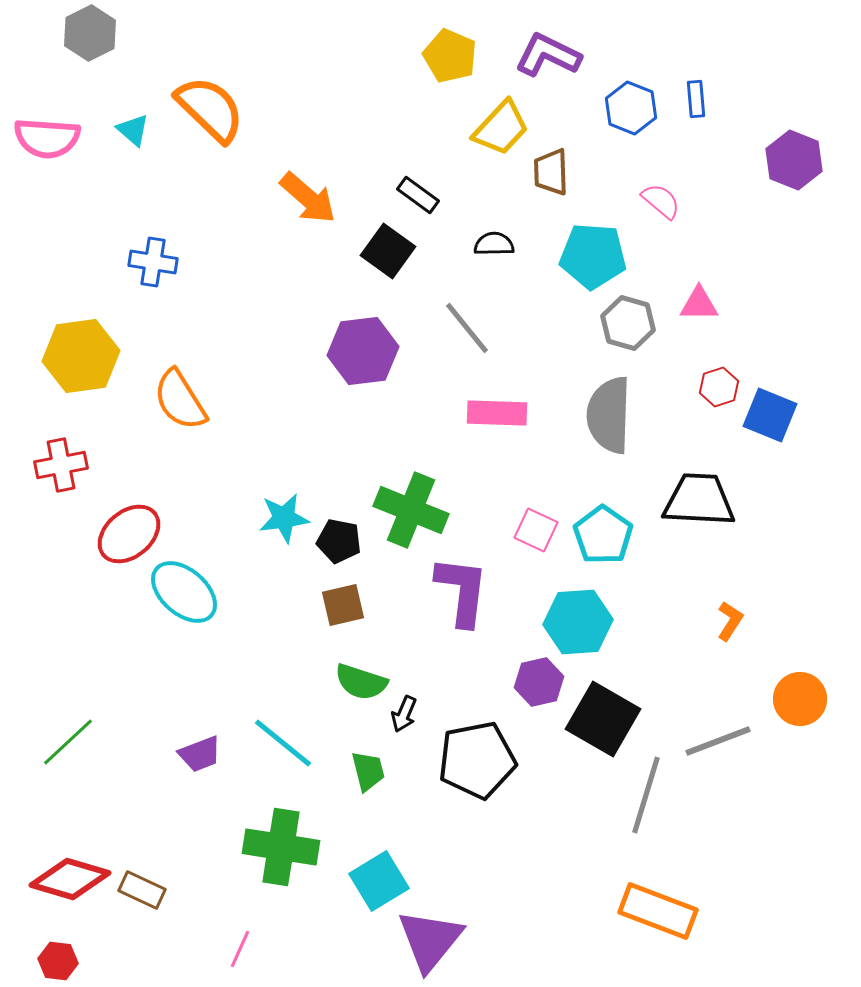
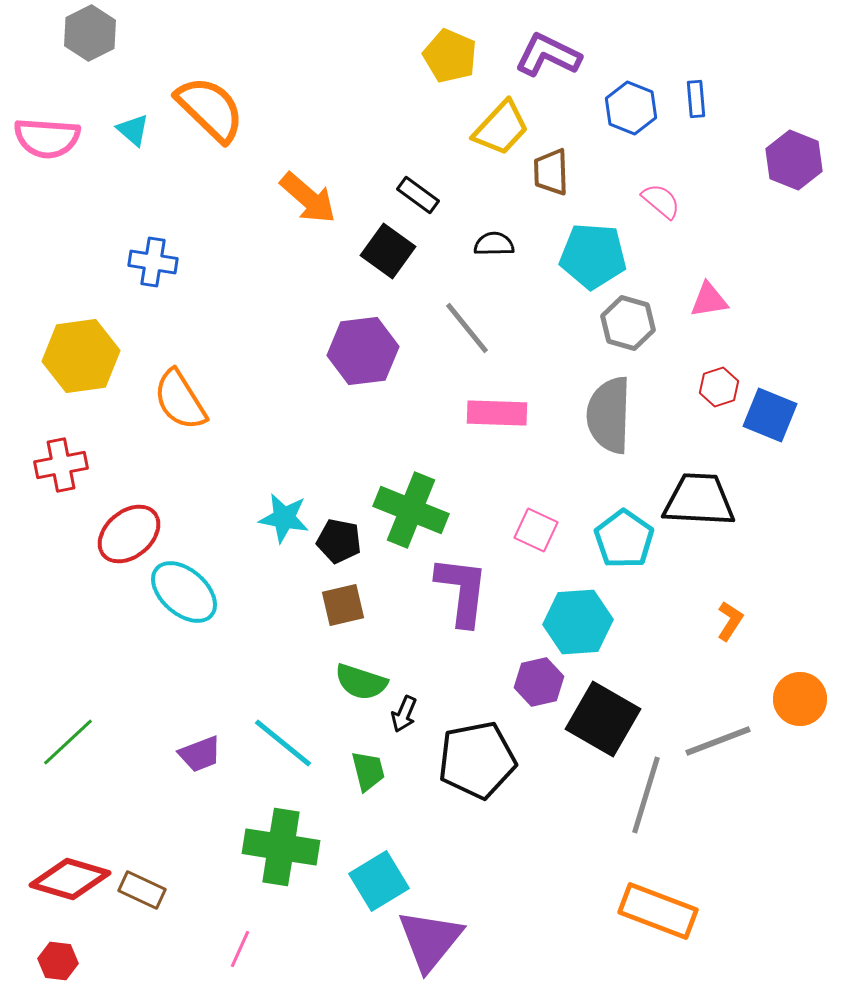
pink triangle at (699, 304): moved 10 px right, 4 px up; rotated 9 degrees counterclockwise
cyan star at (284, 518): rotated 18 degrees clockwise
cyan pentagon at (603, 535): moved 21 px right, 4 px down
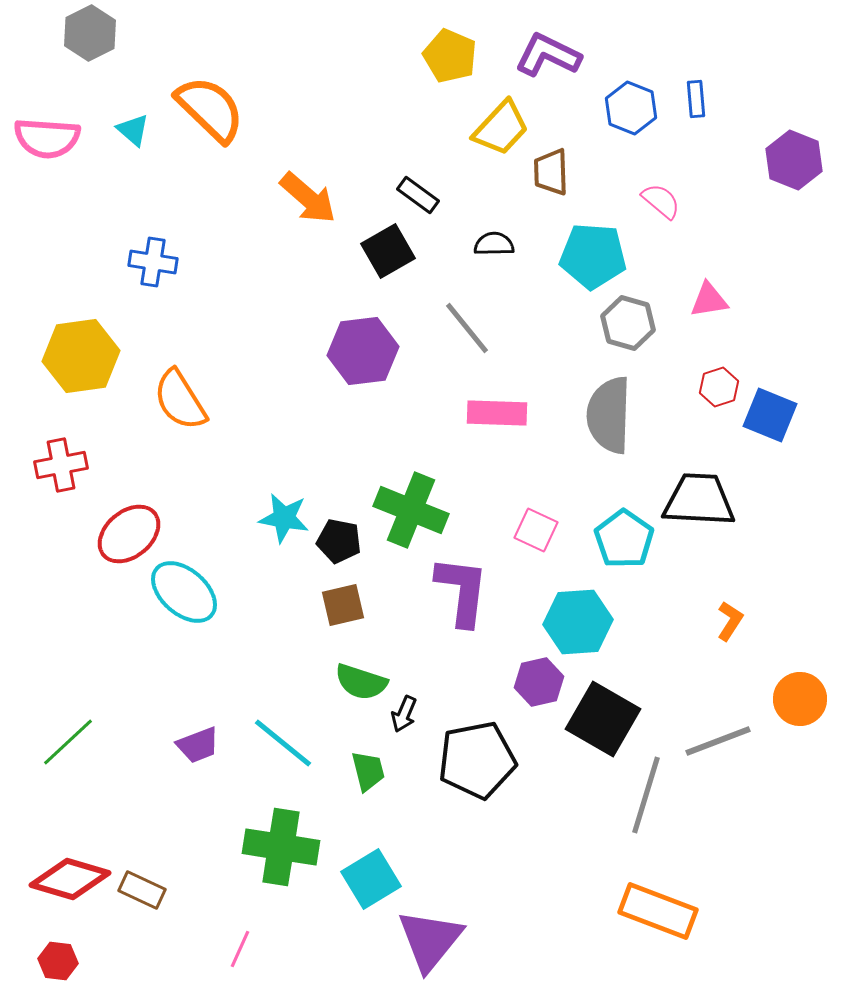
black square at (388, 251): rotated 24 degrees clockwise
purple trapezoid at (200, 754): moved 2 px left, 9 px up
cyan square at (379, 881): moved 8 px left, 2 px up
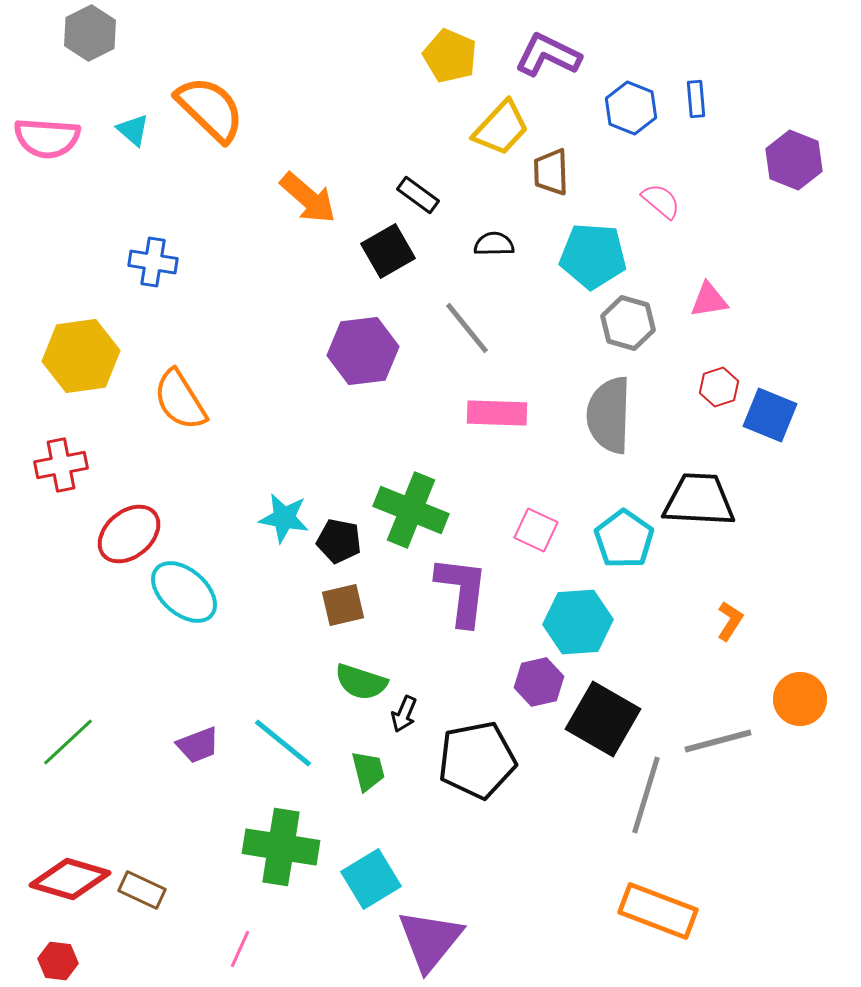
gray line at (718, 741): rotated 6 degrees clockwise
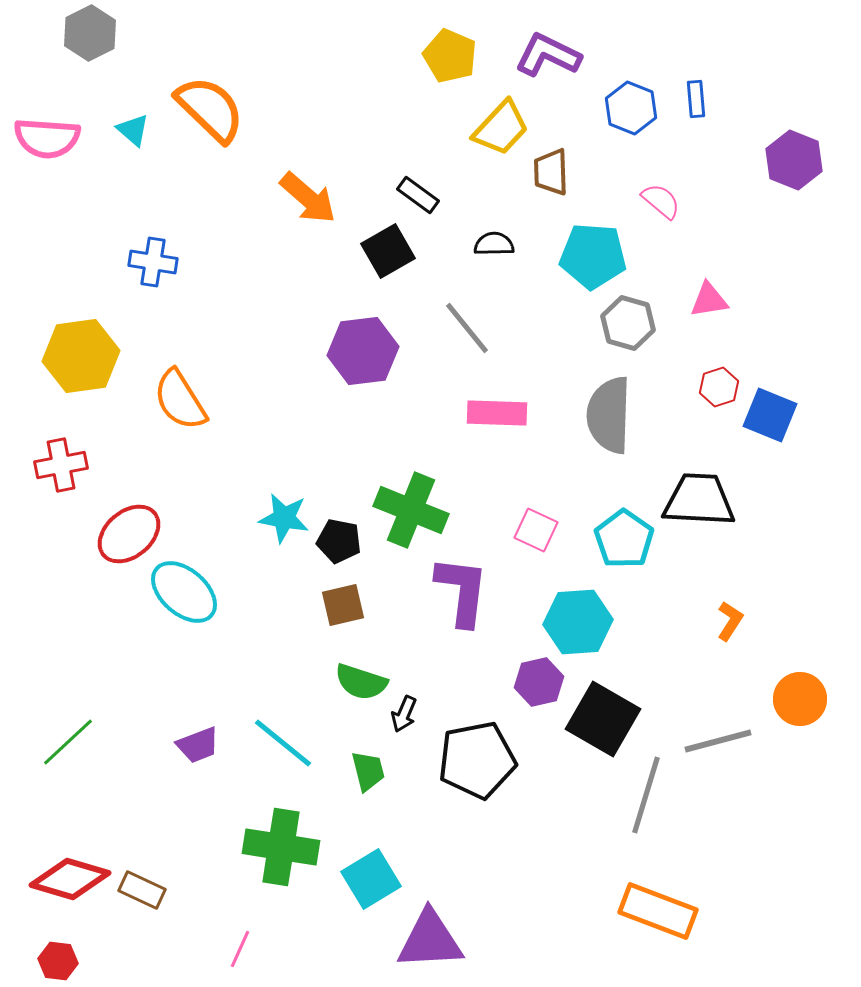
purple triangle at (430, 940): rotated 48 degrees clockwise
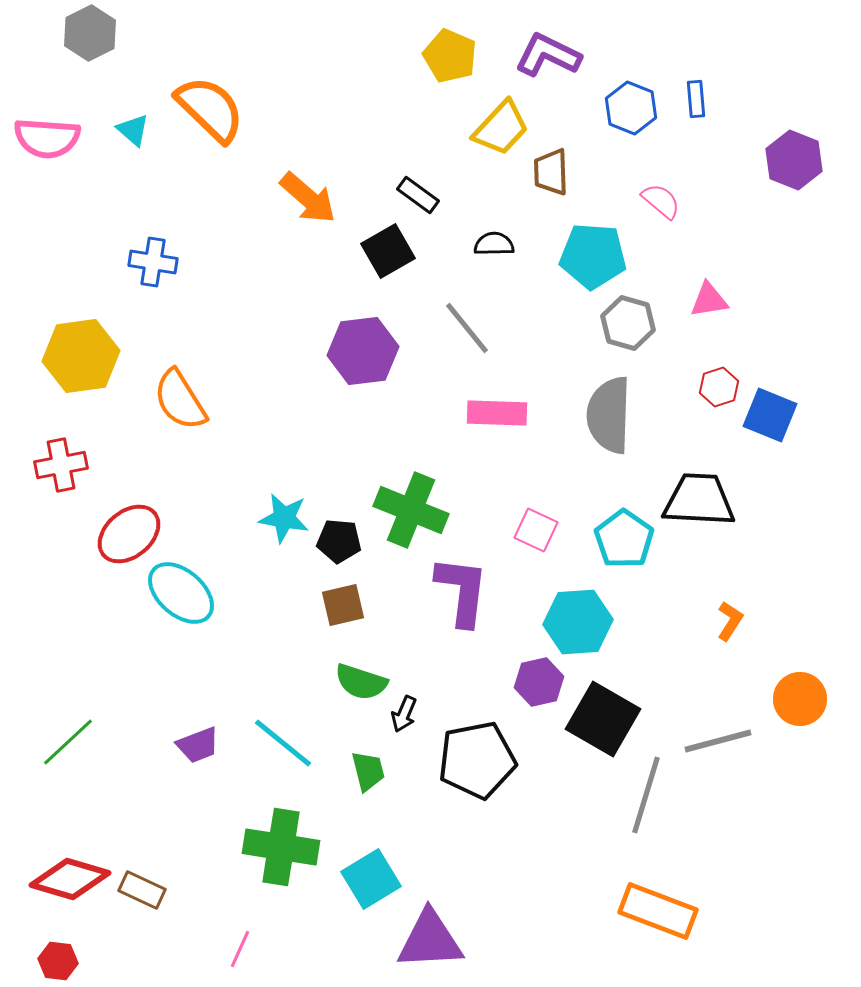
black pentagon at (339, 541): rotated 6 degrees counterclockwise
cyan ellipse at (184, 592): moved 3 px left, 1 px down
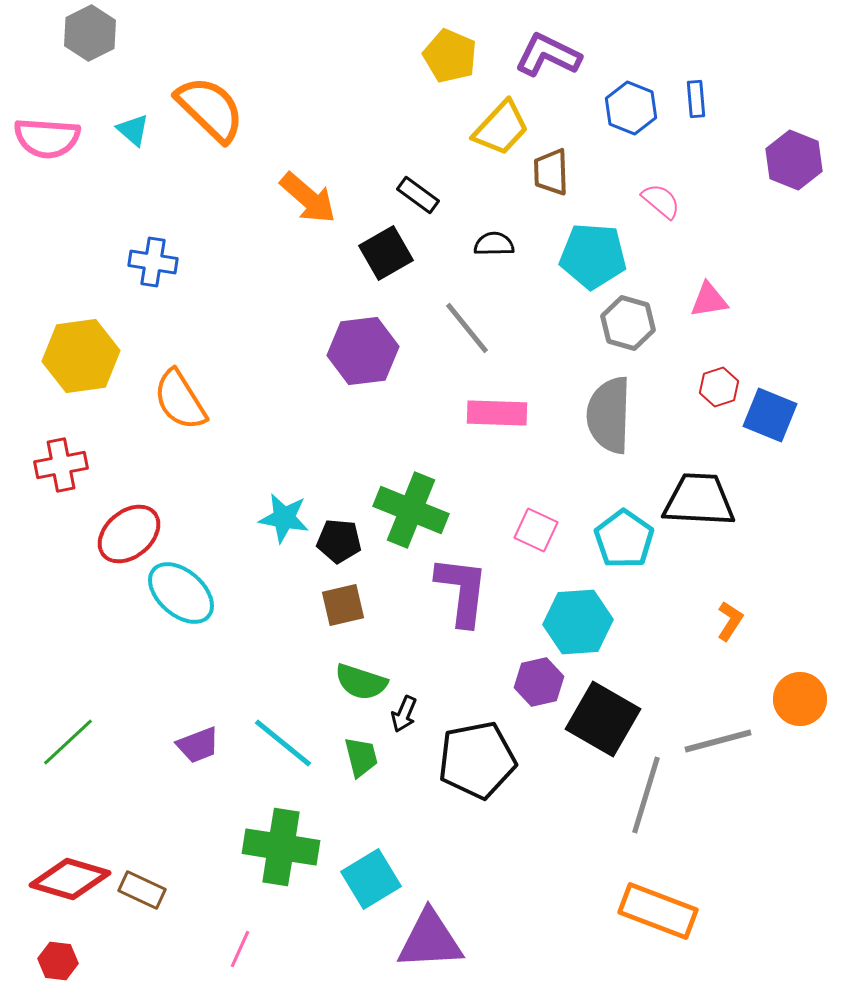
black square at (388, 251): moved 2 px left, 2 px down
green trapezoid at (368, 771): moved 7 px left, 14 px up
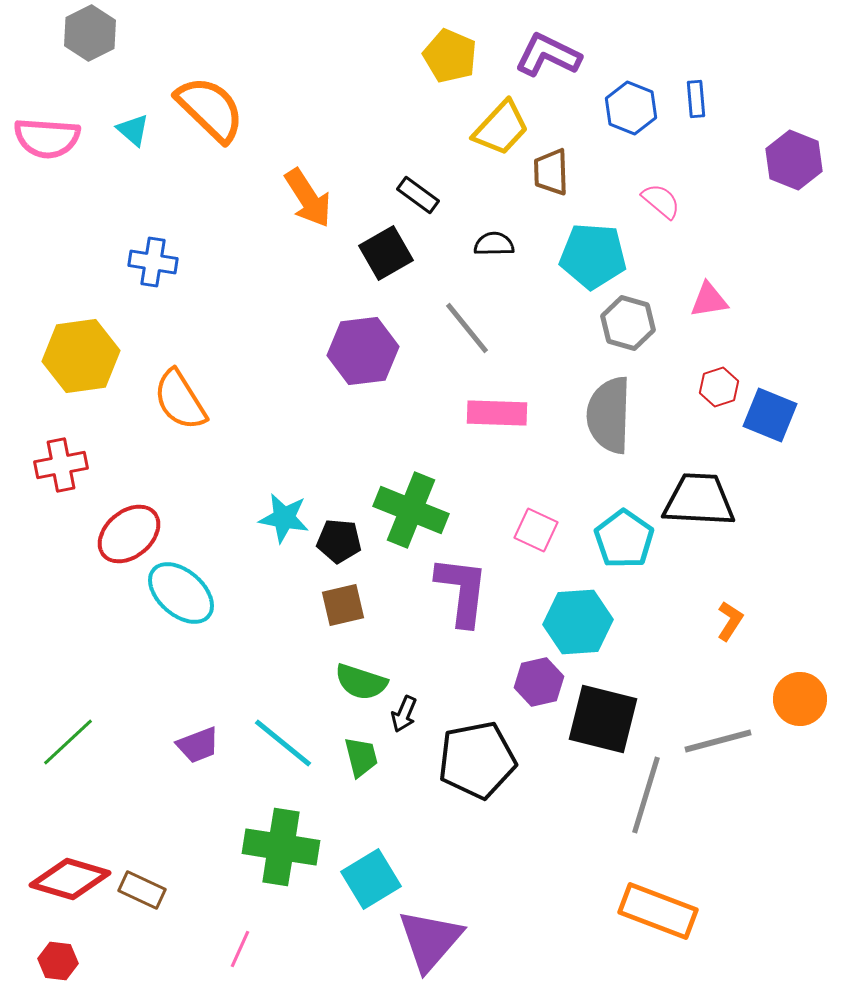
orange arrow at (308, 198): rotated 16 degrees clockwise
black square at (603, 719): rotated 16 degrees counterclockwise
purple triangle at (430, 940): rotated 46 degrees counterclockwise
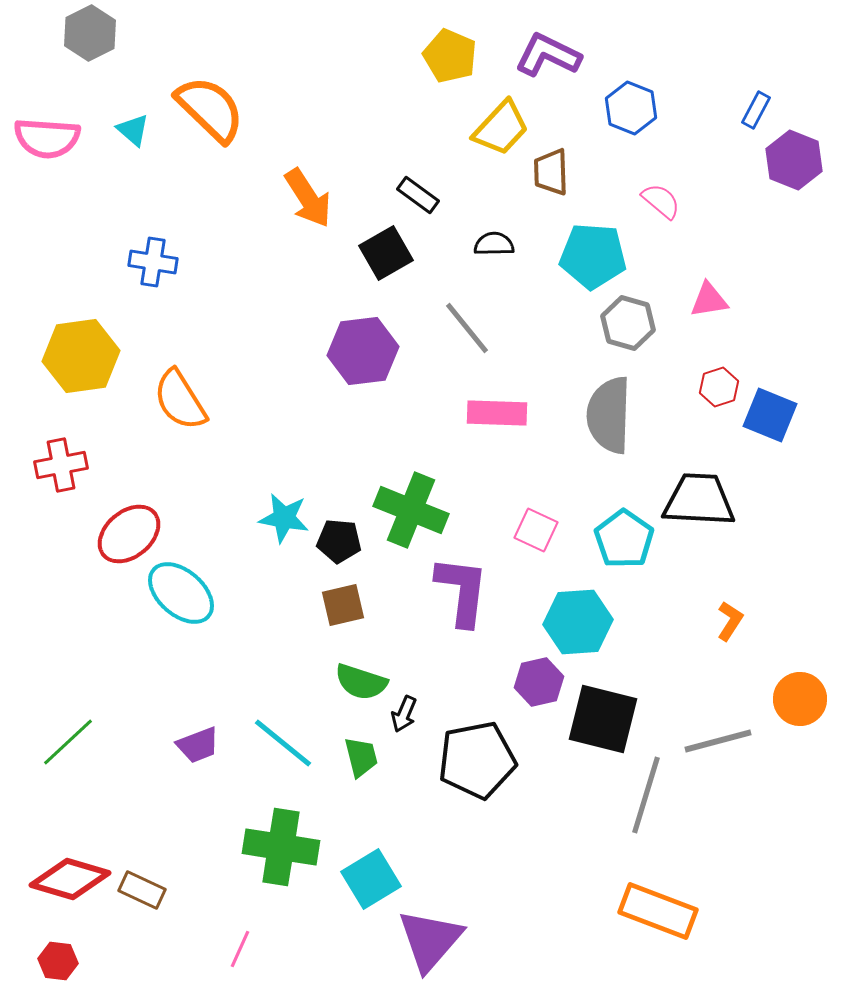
blue rectangle at (696, 99): moved 60 px right, 11 px down; rotated 33 degrees clockwise
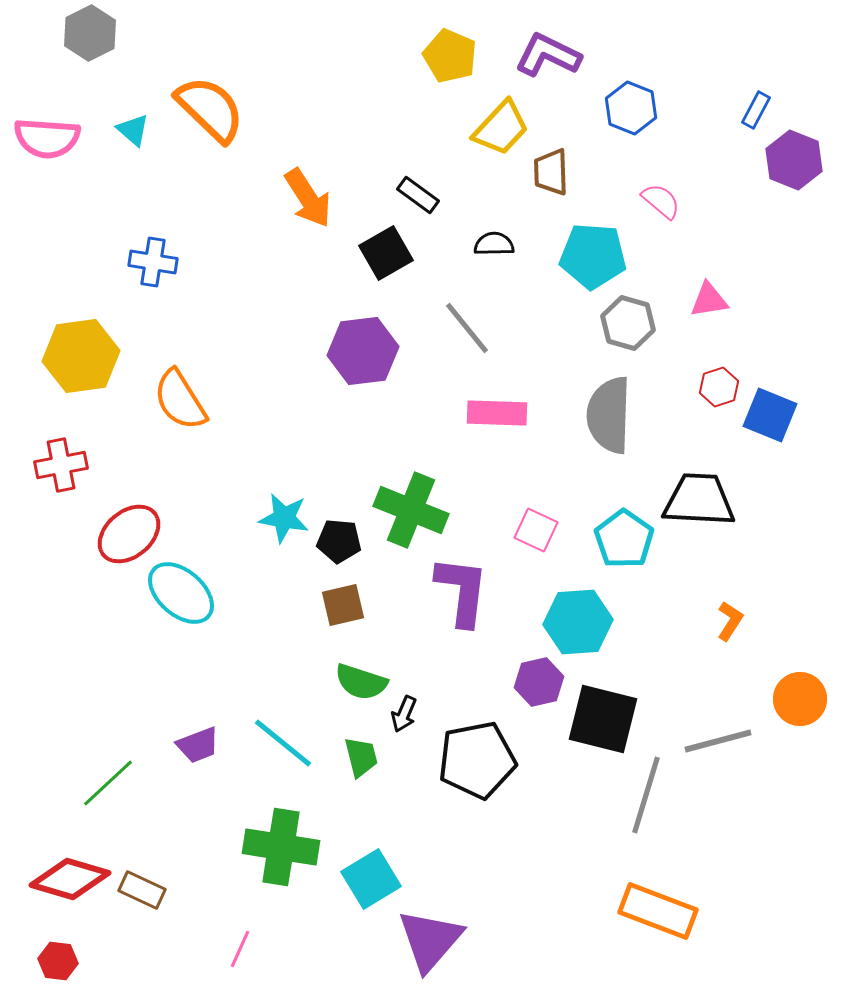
green line at (68, 742): moved 40 px right, 41 px down
